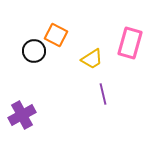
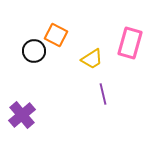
purple cross: rotated 12 degrees counterclockwise
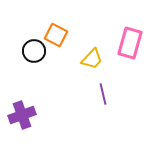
yellow trapezoid: rotated 15 degrees counterclockwise
purple cross: rotated 20 degrees clockwise
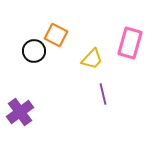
purple cross: moved 2 px left, 3 px up; rotated 16 degrees counterclockwise
